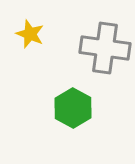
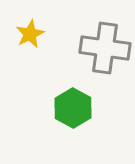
yellow star: rotated 24 degrees clockwise
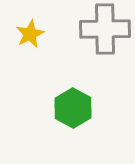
gray cross: moved 19 px up; rotated 9 degrees counterclockwise
